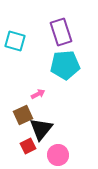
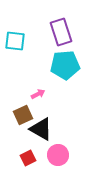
cyan square: rotated 10 degrees counterclockwise
black triangle: rotated 40 degrees counterclockwise
red square: moved 12 px down
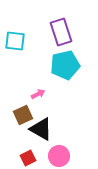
cyan pentagon: rotated 8 degrees counterclockwise
pink circle: moved 1 px right, 1 px down
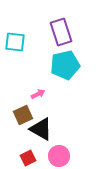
cyan square: moved 1 px down
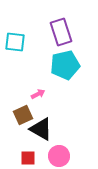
red square: rotated 28 degrees clockwise
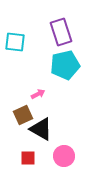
pink circle: moved 5 px right
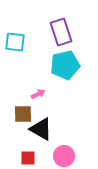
brown square: moved 1 px up; rotated 24 degrees clockwise
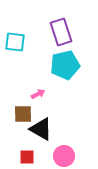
red square: moved 1 px left, 1 px up
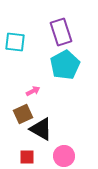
cyan pentagon: rotated 16 degrees counterclockwise
pink arrow: moved 5 px left, 3 px up
brown square: rotated 24 degrees counterclockwise
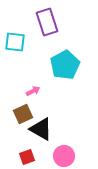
purple rectangle: moved 14 px left, 10 px up
red square: rotated 21 degrees counterclockwise
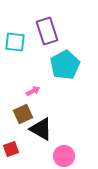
purple rectangle: moved 9 px down
red square: moved 16 px left, 8 px up
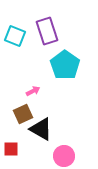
cyan square: moved 6 px up; rotated 15 degrees clockwise
cyan pentagon: rotated 8 degrees counterclockwise
red square: rotated 21 degrees clockwise
